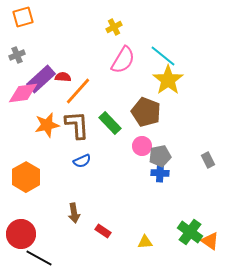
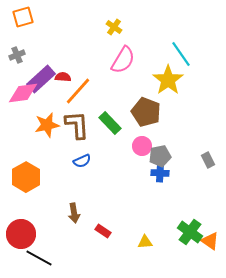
yellow cross: rotated 28 degrees counterclockwise
cyan line: moved 18 px right, 2 px up; rotated 16 degrees clockwise
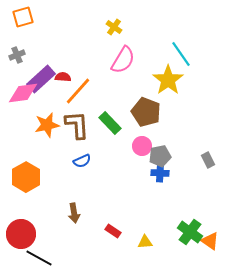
red rectangle: moved 10 px right
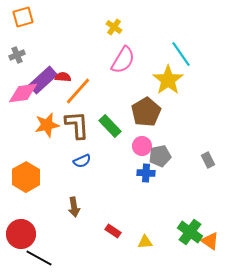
purple rectangle: moved 2 px right, 1 px down
brown pentagon: rotated 20 degrees clockwise
green rectangle: moved 3 px down
blue cross: moved 14 px left
brown arrow: moved 6 px up
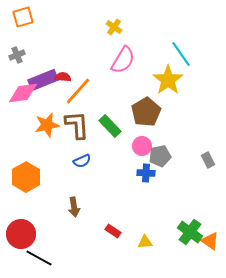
purple rectangle: rotated 20 degrees clockwise
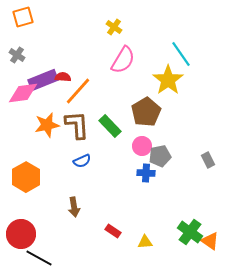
gray cross: rotated 35 degrees counterclockwise
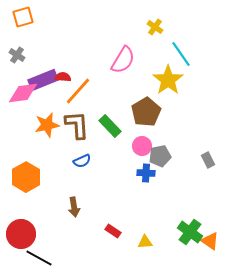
yellow cross: moved 41 px right
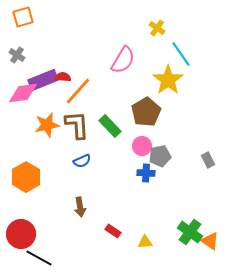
yellow cross: moved 2 px right, 1 px down
brown arrow: moved 6 px right
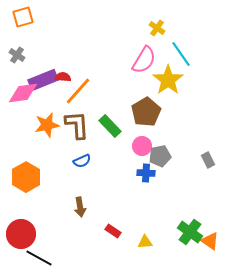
pink semicircle: moved 21 px right
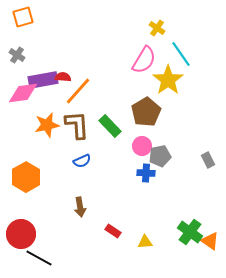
purple rectangle: rotated 12 degrees clockwise
